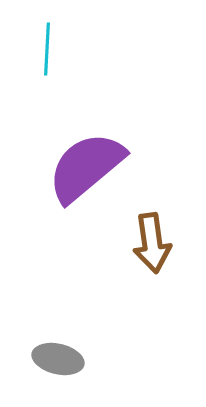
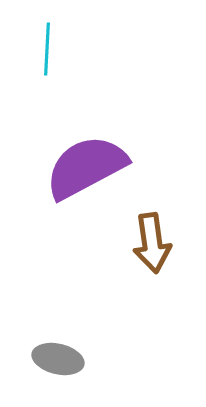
purple semicircle: rotated 12 degrees clockwise
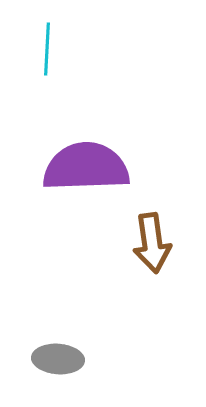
purple semicircle: rotated 26 degrees clockwise
gray ellipse: rotated 9 degrees counterclockwise
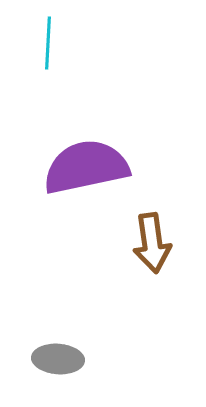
cyan line: moved 1 px right, 6 px up
purple semicircle: rotated 10 degrees counterclockwise
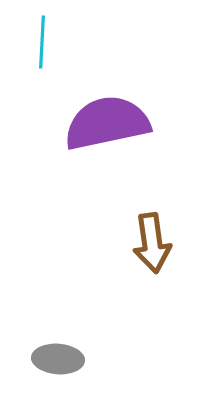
cyan line: moved 6 px left, 1 px up
purple semicircle: moved 21 px right, 44 px up
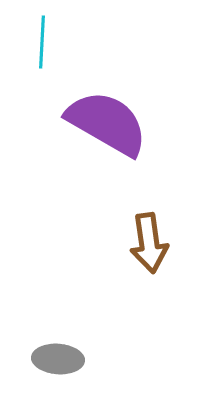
purple semicircle: rotated 42 degrees clockwise
brown arrow: moved 3 px left
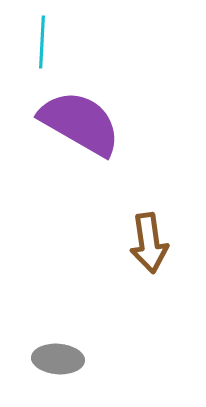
purple semicircle: moved 27 px left
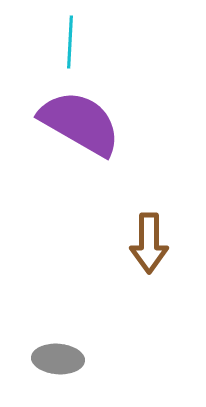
cyan line: moved 28 px right
brown arrow: rotated 8 degrees clockwise
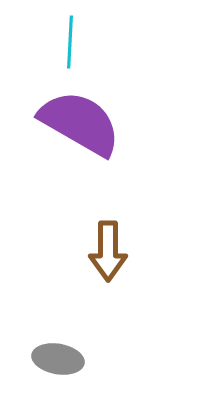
brown arrow: moved 41 px left, 8 px down
gray ellipse: rotated 6 degrees clockwise
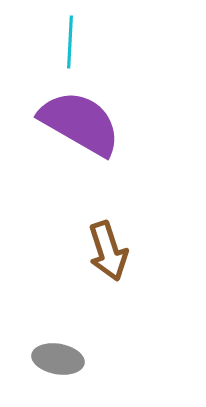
brown arrow: rotated 18 degrees counterclockwise
